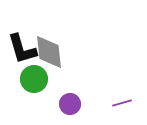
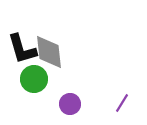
purple line: rotated 42 degrees counterclockwise
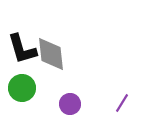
gray diamond: moved 2 px right, 2 px down
green circle: moved 12 px left, 9 px down
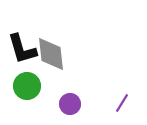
green circle: moved 5 px right, 2 px up
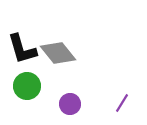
gray diamond: moved 7 px right, 1 px up; rotated 33 degrees counterclockwise
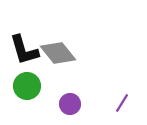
black L-shape: moved 2 px right, 1 px down
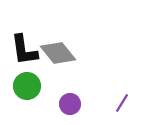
black L-shape: rotated 8 degrees clockwise
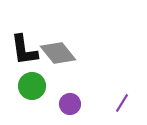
green circle: moved 5 px right
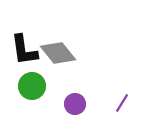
purple circle: moved 5 px right
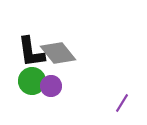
black L-shape: moved 7 px right, 2 px down
green circle: moved 5 px up
purple circle: moved 24 px left, 18 px up
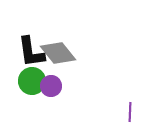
purple line: moved 8 px right, 9 px down; rotated 30 degrees counterclockwise
